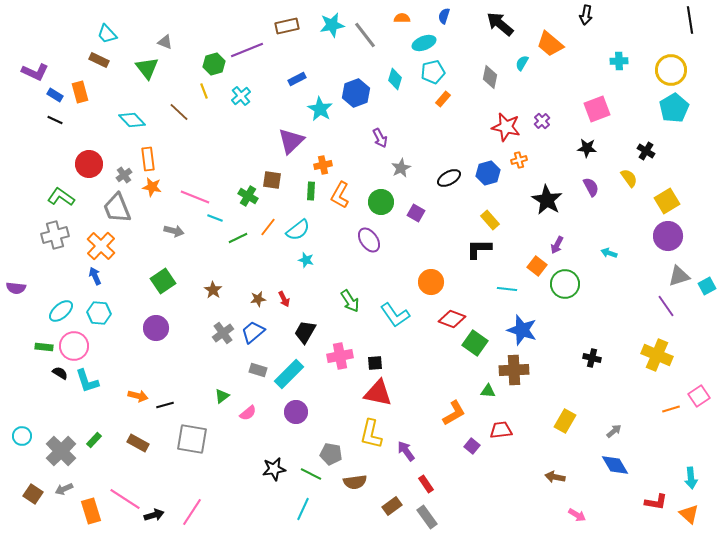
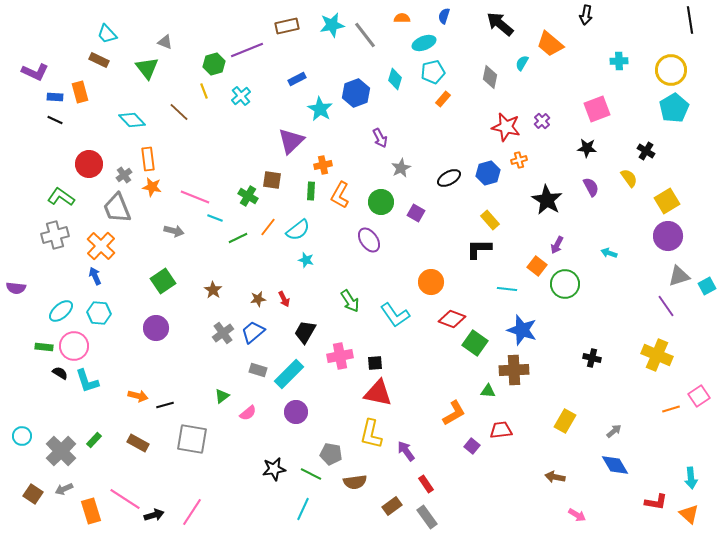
blue rectangle at (55, 95): moved 2 px down; rotated 28 degrees counterclockwise
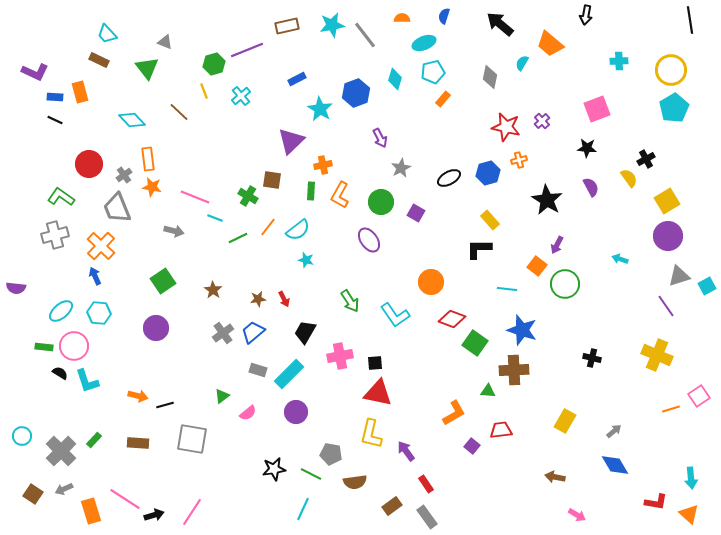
black cross at (646, 151): moved 8 px down; rotated 30 degrees clockwise
cyan arrow at (609, 253): moved 11 px right, 6 px down
brown rectangle at (138, 443): rotated 25 degrees counterclockwise
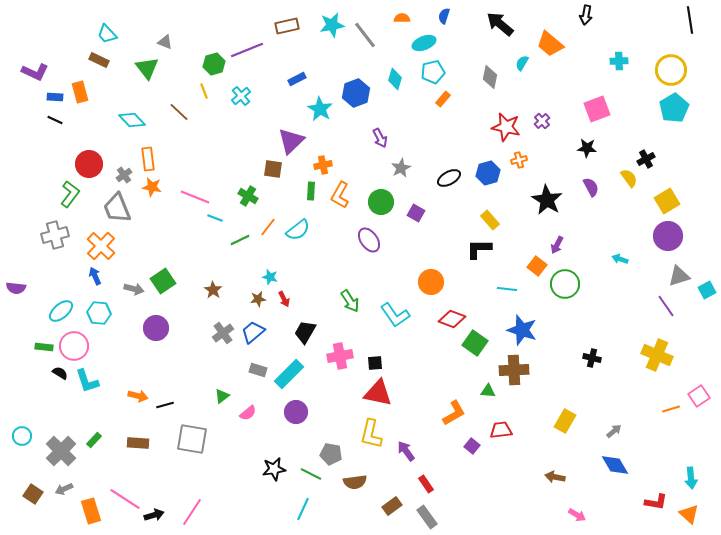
brown square at (272, 180): moved 1 px right, 11 px up
green L-shape at (61, 197): moved 9 px right, 3 px up; rotated 92 degrees clockwise
gray arrow at (174, 231): moved 40 px left, 58 px down
green line at (238, 238): moved 2 px right, 2 px down
cyan star at (306, 260): moved 36 px left, 17 px down
cyan square at (707, 286): moved 4 px down
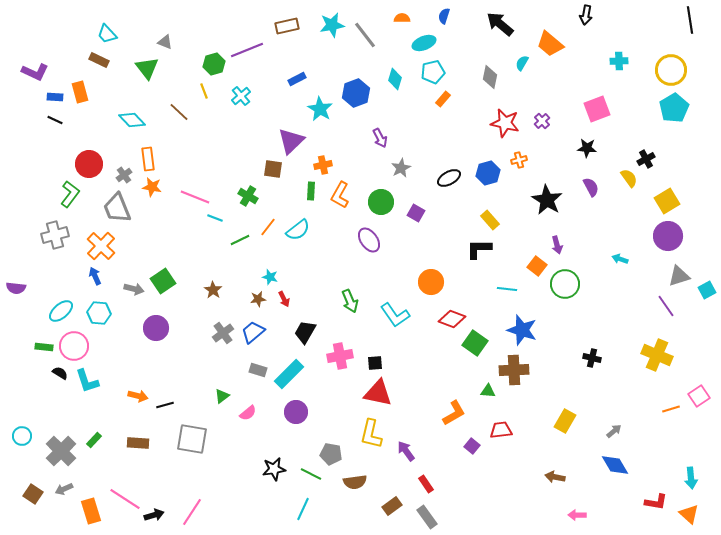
red star at (506, 127): moved 1 px left, 4 px up
purple arrow at (557, 245): rotated 42 degrees counterclockwise
green arrow at (350, 301): rotated 10 degrees clockwise
pink arrow at (577, 515): rotated 150 degrees clockwise
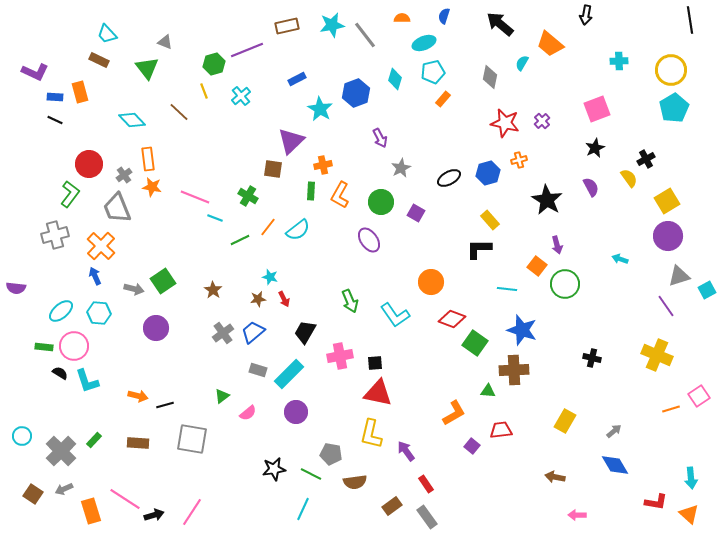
black star at (587, 148): moved 8 px right; rotated 30 degrees counterclockwise
